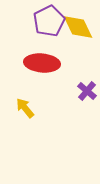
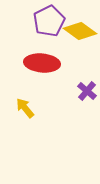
yellow diamond: moved 2 px right, 4 px down; rotated 28 degrees counterclockwise
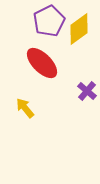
yellow diamond: moved 1 px left, 2 px up; rotated 72 degrees counterclockwise
red ellipse: rotated 40 degrees clockwise
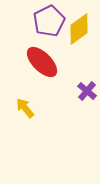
red ellipse: moved 1 px up
